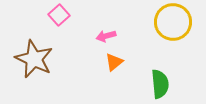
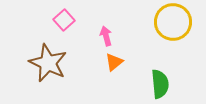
pink square: moved 5 px right, 5 px down
pink arrow: rotated 90 degrees clockwise
brown star: moved 14 px right, 4 px down
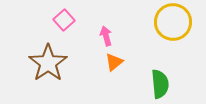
brown star: rotated 12 degrees clockwise
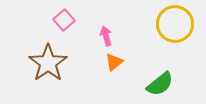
yellow circle: moved 2 px right, 2 px down
green semicircle: rotated 56 degrees clockwise
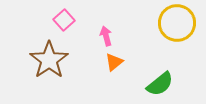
yellow circle: moved 2 px right, 1 px up
brown star: moved 1 px right, 3 px up
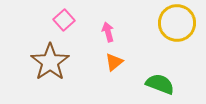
pink arrow: moved 2 px right, 4 px up
brown star: moved 1 px right, 2 px down
green semicircle: rotated 120 degrees counterclockwise
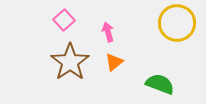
brown star: moved 20 px right
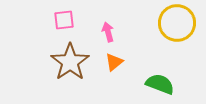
pink square: rotated 35 degrees clockwise
